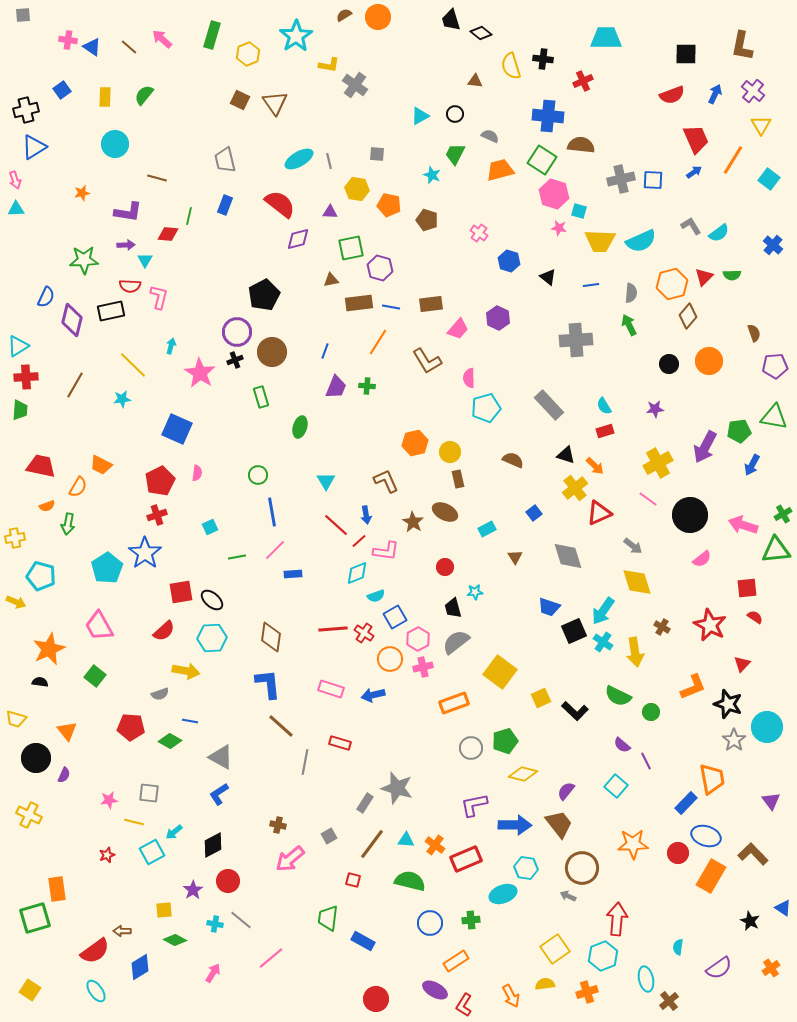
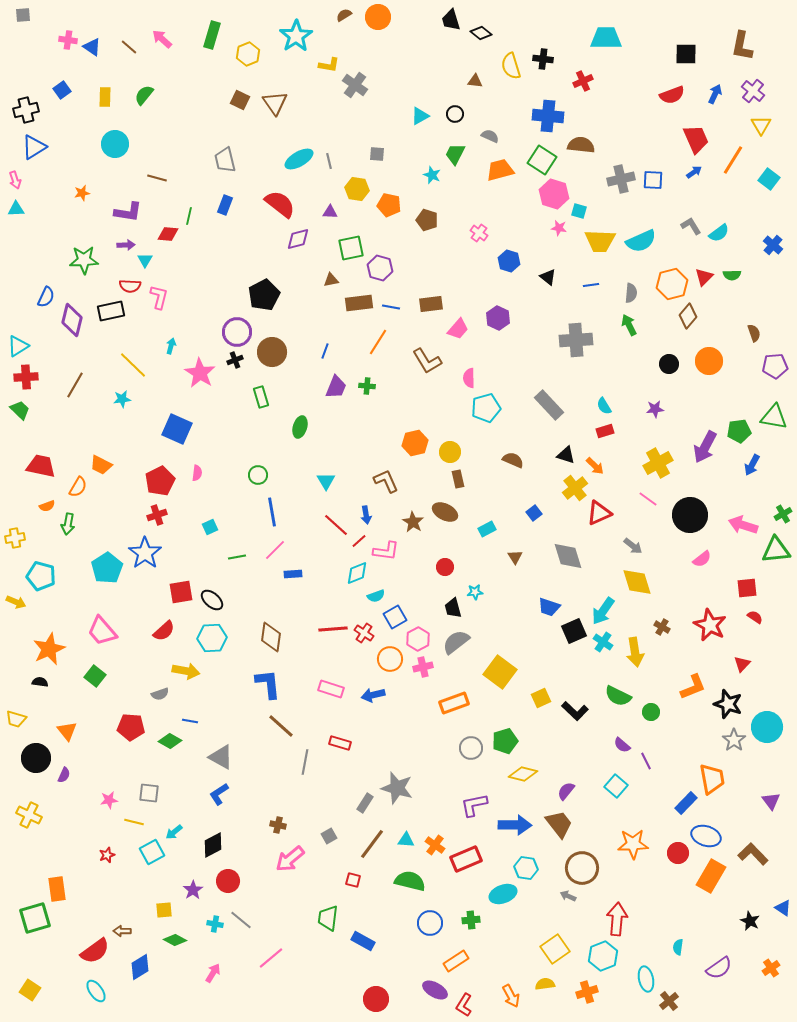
green trapezoid at (20, 410): rotated 50 degrees counterclockwise
pink trapezoid at (99, 626): moved 3 px right, 5 px down; rotated 12 degrees counterclockwise
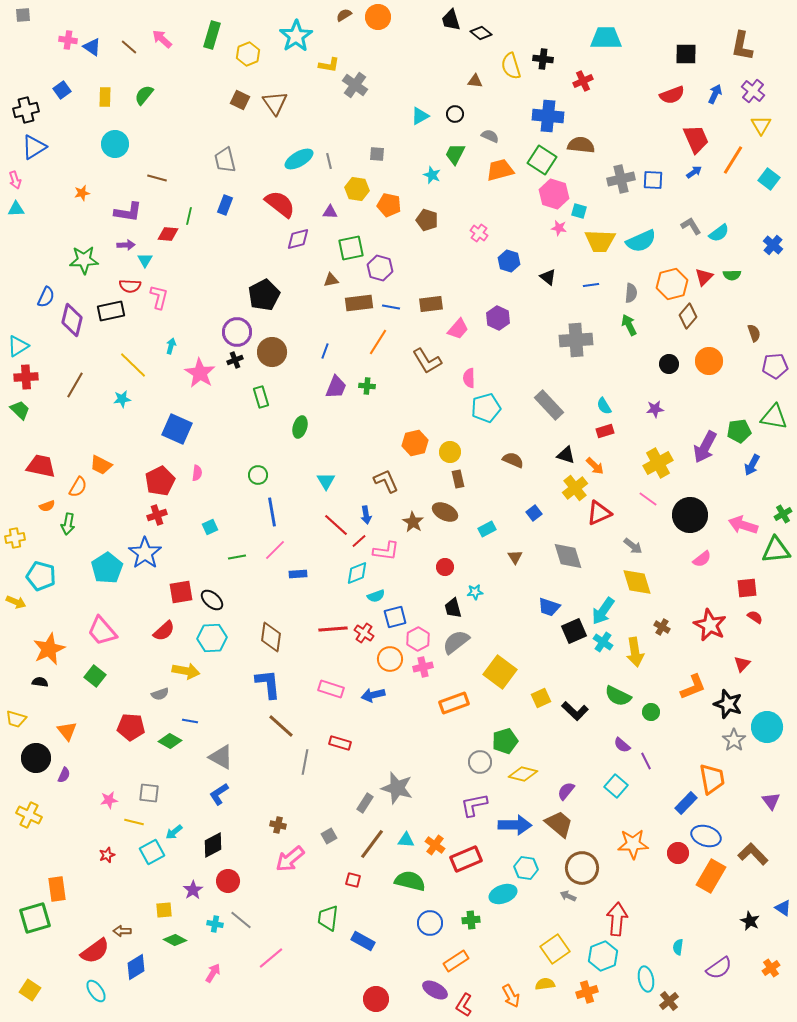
blue rectangle at (293, 574): moved 5 px right
blue square at (395, 617): rotated 15 degrees clockwise
gray circle at (471, 748): moved 9 px right, 14 px down
brown trapezoid at (559, 824): rotated 12 degrees counterclockwise
blue diamond at (140, 967): moved 4 px left
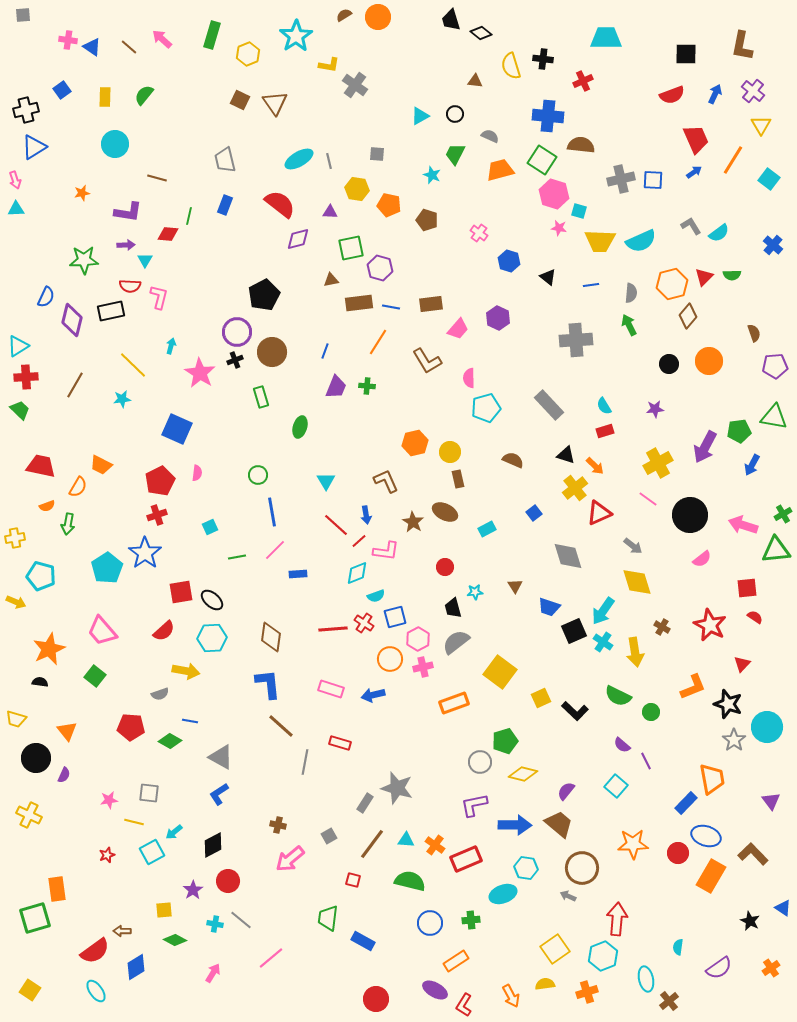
brown triangle at (515, 557): moved 29 px down
red cross at (364, 633): moved 10 px up
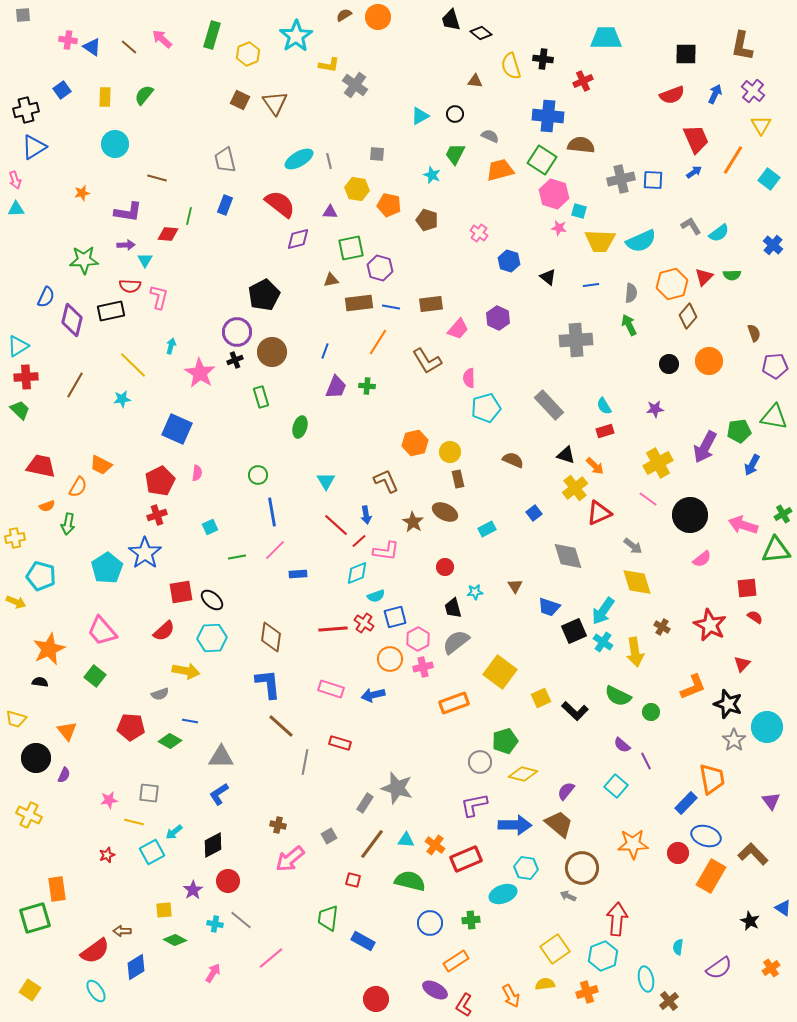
gray triangle at (221, 757): rotated 28 degrees counterclockwise
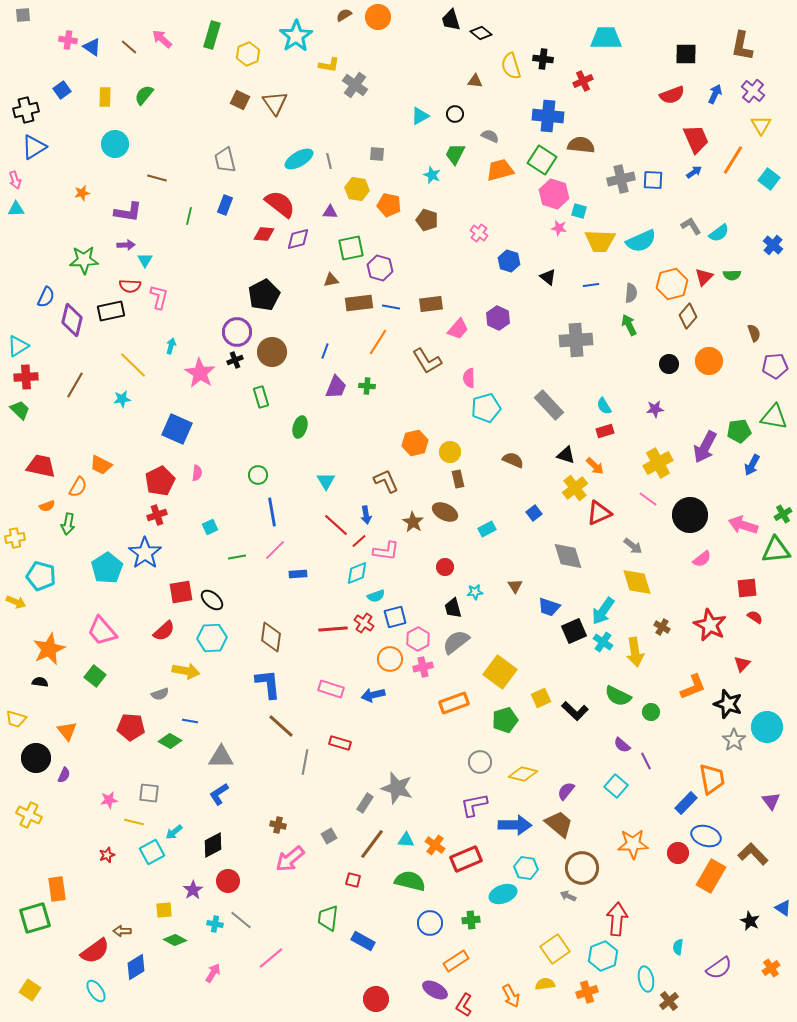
red diamond at (168, 234): moved 96 px right
green pentagon at (505, 741): moved 21 px up
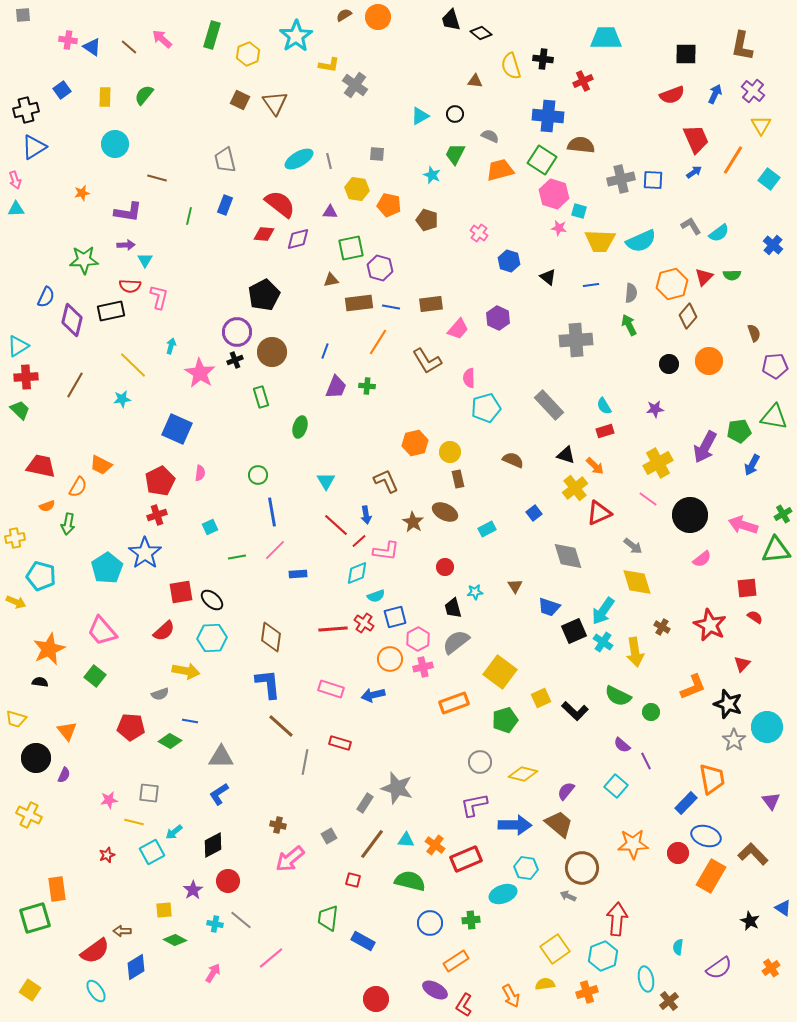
pink semicircle at (197, 473): moved 3 px right
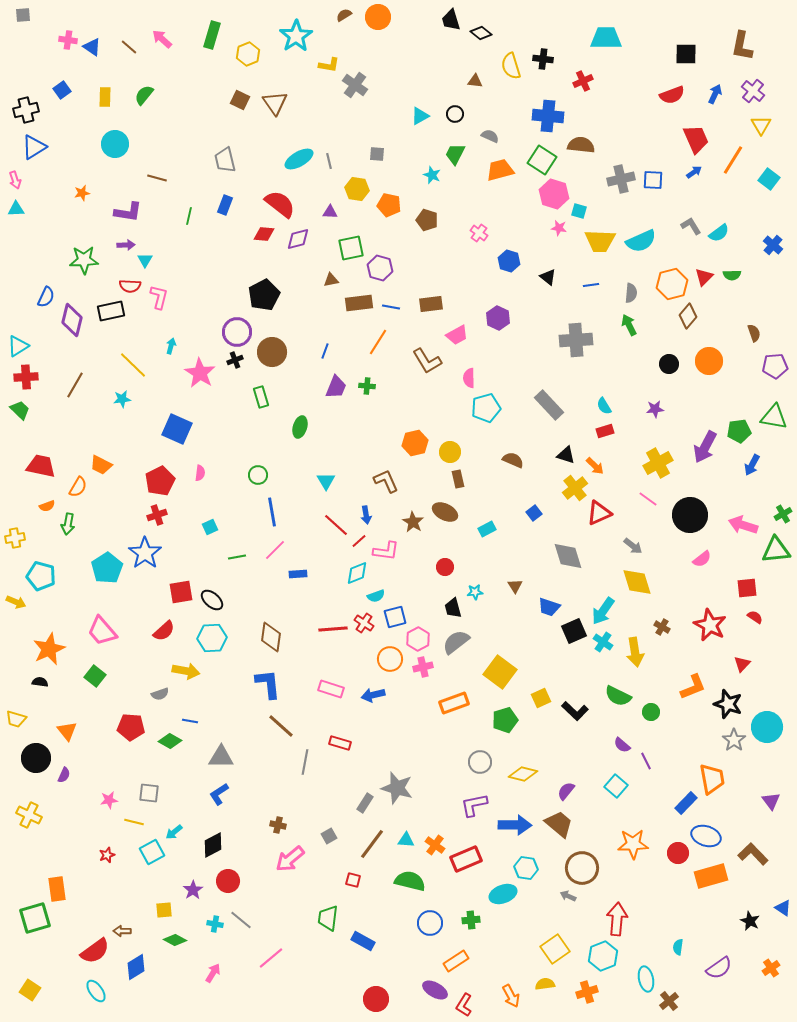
pink trapezoid at (458, 329): moved 1 px left, 6 px down; rotated 20 degrees clockwise
orange rectangle at (711, 876): rotated 44 degrees clockwise
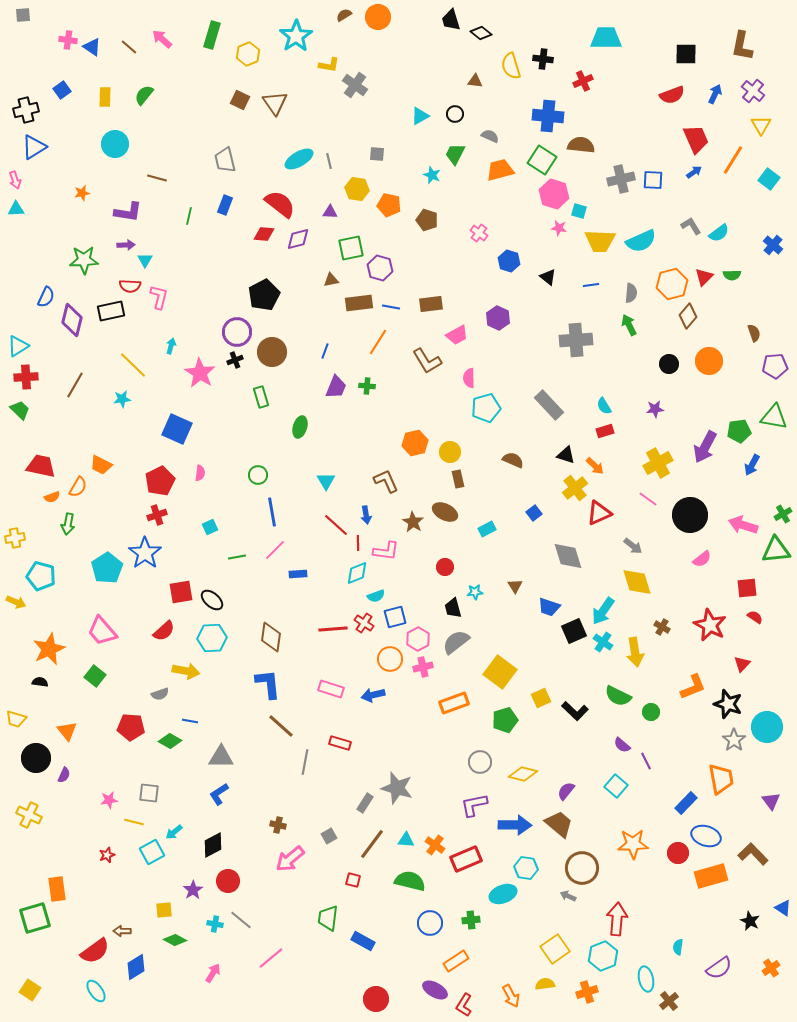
orange semicircle at (47, 506): moved 5 px right, 9 px up
red line at (359, 541): moved 1 px left, 2 px down; rotated 49 degrees counterclockwise
orange trapezoid at (712, 779): moved 9 px right
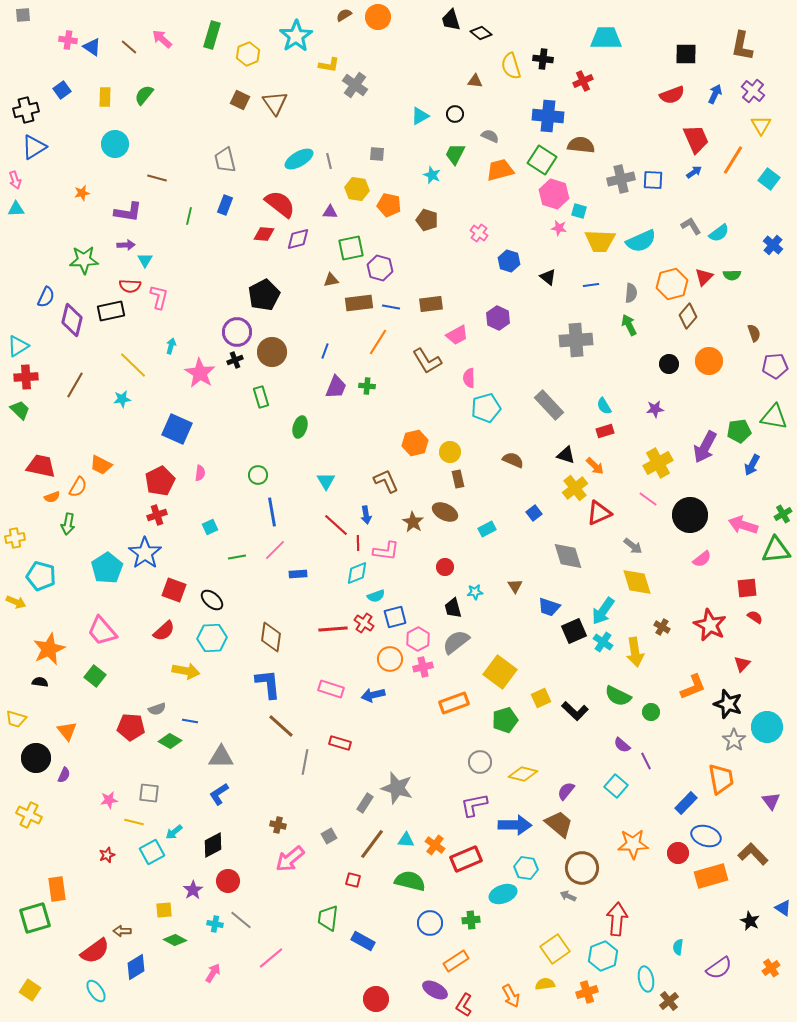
red square at (181, 592): moved 7 px left, 2 px up; rotated 30 degrees clockwise
gray semicircle at (160, 694): moved 3 px left, 15 px down
